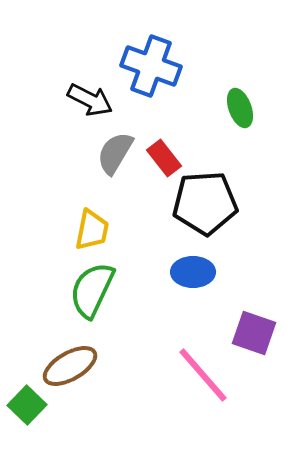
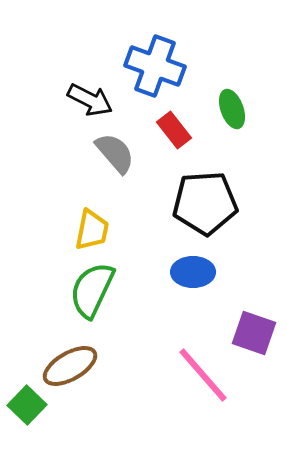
blue cross: moved 4 px right
green ellipse: moved 8 px left, 1 px down
gray semicircle: rotated 108 degrees clockwise
red rectangle: moved 10 px right, 28 px up
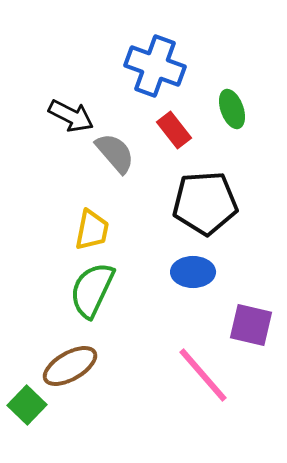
black arrow: moved 19 px left, 16 px down
purple square: moved 3 px left, 8 px up; rotated 6 degrees counterclockwise
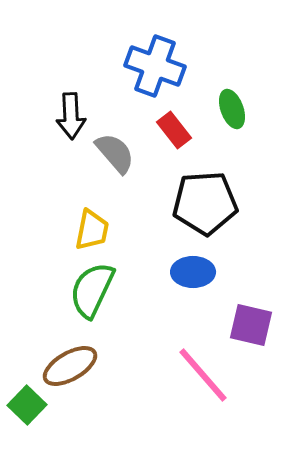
black arrow: rotated 60 degrees clockwise
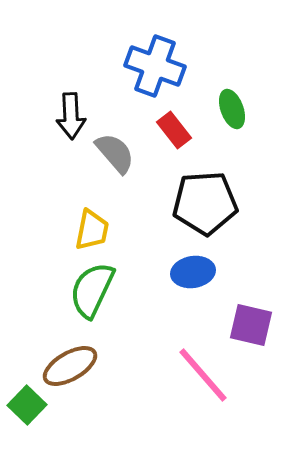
blue ellipse: rotated 9 degrees counterclockwise
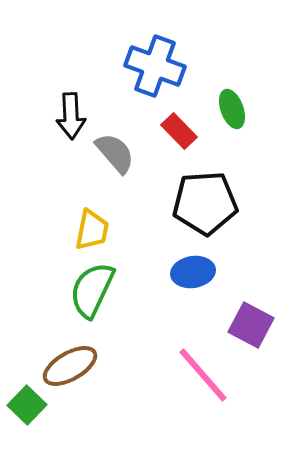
red rectangle: moved 5 px right, 1 px down; rotated 6 degrees counterclockwise
purple square: rotated 15 degrees clockwise
